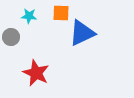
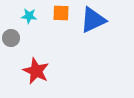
blue triangle: moved 11 px right, 13 px up
gray circle: moved 1 px down
red star: moved 2 px up
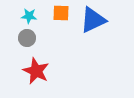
gray circle: moved 16 px right
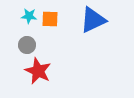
orange square: moved 11 px left, 6 px down
gray circle: moved 7 px down
red star: moved 2 px right
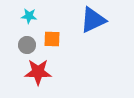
orange square: moved 2 px right, 20 px down
red star: moved 1 px down; rotated 24 degrees counterclockwise
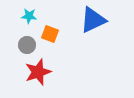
orange square: moved 2 px left, 5 px up; rotated 18 degrees clockwise
red star: rotated 20 degrees counterclockwise
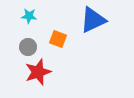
orange square: moved 8 px right, 5 px down
gray circle: moved 1 px right, 2 px down
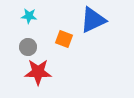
orange square: moved 6 px right
red star: rotated 20 degrees clockwise
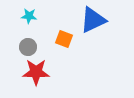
red star: moved 2 px left
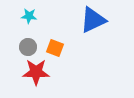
orange square: moved 9 px left, 9 px down
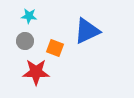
blue triangle: moved 6 px left, 11 px down
gray circle: moved 3 px left, 6 px up
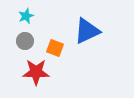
cyan star: moved 3 px left; rotated 28 degrees counterclockwise
